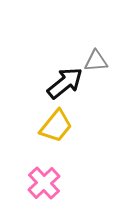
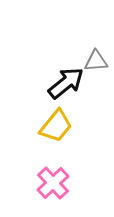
black arrow: moved 1 px right
pink cross: moved 9 px right
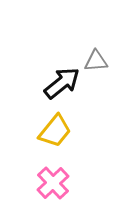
black arrow: moved 4 px left
yellow trapezoid: moved 1 px left, 5 px down
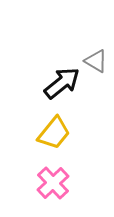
gray triangle: rotated 35 degrees clockwise
yellow trapezoid: moved 1 px left, 2 px down
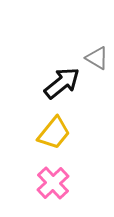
gray triangle: moved 1 px right, 3 px up
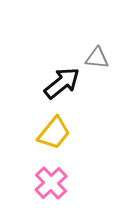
gray triangle: rotated 25 degrees counterclockwise
pink cross: moved 2 px left
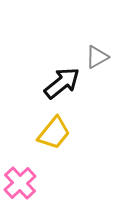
gray triangle: moved 1 px up; rotated 35 degrees counterclockwise
pink cross: moved 31 px left
